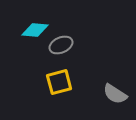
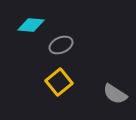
cyan diamond: moved 4 px left, 5 px up
yellow square: rotated 24 degrees counterclockwise
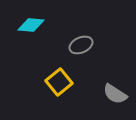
gray ellipse: moved 20 px right
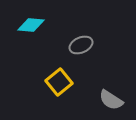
gray semicircle: moved 4 px left, 6 px down
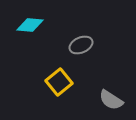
cyan diamond: moved 1 px left
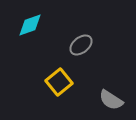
cyan diamond: rotated 24 degrees counterclockwise
gray ellipse: rotated 15 degrees counterclockwise
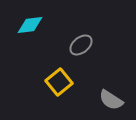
cyan diamond: rotated 12 degrees clockwise
